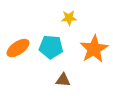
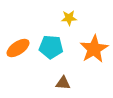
brown triangle: moved 3 px down
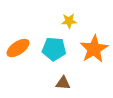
yellow star: moved 3 px down
cyan pentagon: moved 3 px right, 2 px down
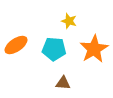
yellow star: rotated 21 degrees clockwise
orange ellipse: moved 2 px left, 3 px up
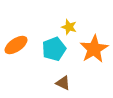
yellow star: moved 6 px down
cyan pentagon: rotated 25 degrees counterclockwise
brown triangle: rotated 21 degrees clockwise
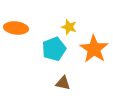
orange ellipse: moved 17 px up; rotated 40 degrees clockwise
orange star: rotated 8 degrees counterclockwise
brown triangle: rotated 14 degrees counterclockwise
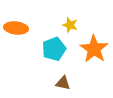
yellow star: moved 1 px right, 2 px up
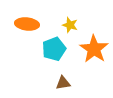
orange ellipse: moved 11 px right, 4 px up
brown triangle: rotated 21 degrees counterclockwise
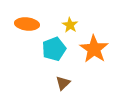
yellow star: rotated 14 degrees clockwise
brown triangle: rotated 35 degrees counterclockwise
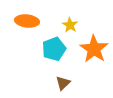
orange ellipse: moved 3 px up
